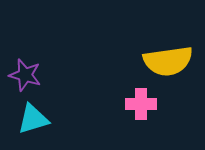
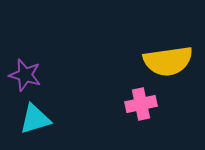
pink cross: rotated 12 degrees counterclockwise
cyan triangle: moved 2 px right
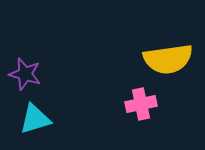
yellow semicircle: moved 2 px up
purple star: moved 1 px up
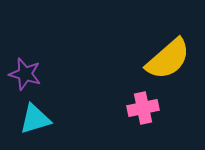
yellow semicircle: rotated 33 degrees counterclockwise
pink cross: moved 2 px right, 4 px down
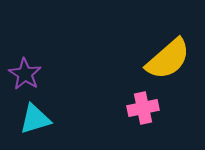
purple star: rotated 16 degrees clockwise
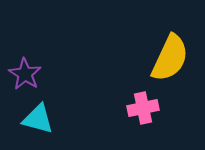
yellow semicircle: moved 2 px right, 1 px up; rotated 24 degrees counterclockwise
cyan triangle: moved 3 px right; rotated 32 degrees clockwise
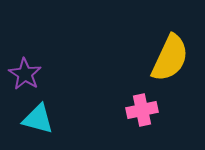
pink cross: moved 1 px left, 2 px down
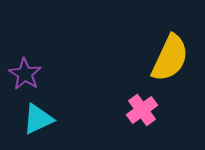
pink cross: rotated 24 degrees counterclockwise
cyan triangle: rotated 40 degrees counterclockwise
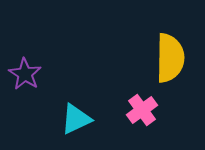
yellow semicircle: rotated 24 degrees counterclockwise
cyan triangle: moved 38 px right
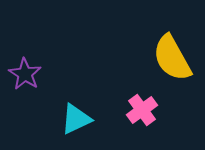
yellow semicircle: moved 2 px right; rotated 150 degrees clockwise
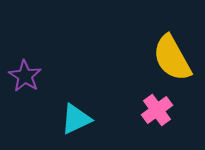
purple star: moved 2 px down
pink cross: moved 15 px right
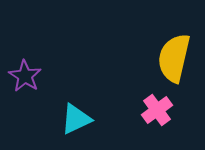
yellow semicircle: moved 2 px right; rotated 42 degrees clockwise
